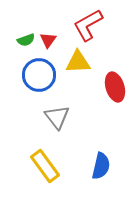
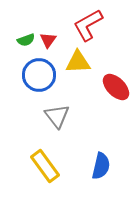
red ellipse: moved 1 px right; rotated 28 degrees counterclockwise
gray triangle: moved 1 px up
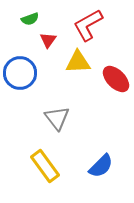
green semicircle: moved 4 px right, 21 px up
blue circle: moved 19 px left, 2 px up
red ellipse: moved 8 px up
gray triangle: moved 2 px down
blue semicircle: rotated 32 degrees clockwise
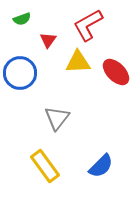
green semicircle: moved 8 px left
red ellipse: moved 7 px up
gray triangle: rotated 16 degrees clockwise
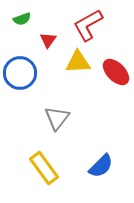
yellow rectangle: moved 1 px left, 2 px down
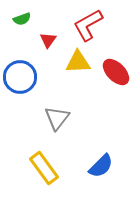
blue circle: moved 4 px down
